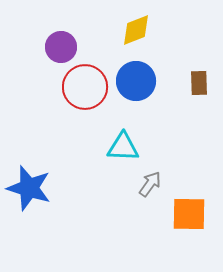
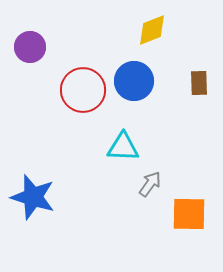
yellow diamond: moved 16 px right
purple circle: moved 31 px left
blue circle: moved 2 px left
red circle: moved 2 px left, 3 px down
blue star: moved 4 px right, 9 px down
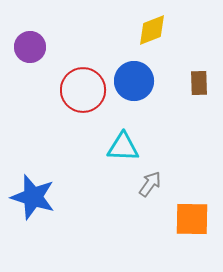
orange square: moved 3 px right, 5 px down
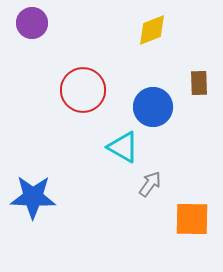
purple circle: moved 2 px right, 24 px up
blue circle: moved 19 px right, 26 px down
cyan triangle: rotated 28 degrees clockwise
blue star: rotated 15 degrees counterclockwise
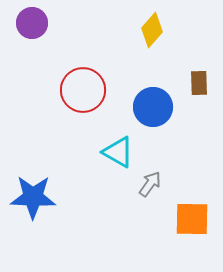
yellow diamond: rotated 28 degrees counterclockwise
cyan triangle: moved 5 px left, 5 px down
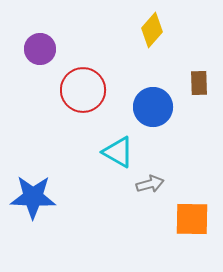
purple circle: moved 8 px right, 26 px down
gray arrow: rotated 40 degrees clockwise
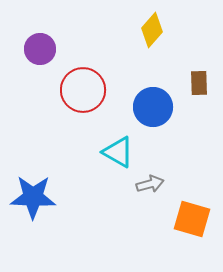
orange square: rotated 15 degrees clockwise
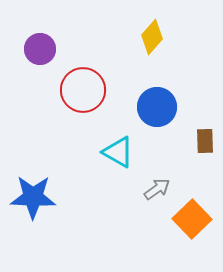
yellow diamond: moved 7 px down
brown rectangle: moved 6 px right, 58 px down
blue circle: moved 4 px right
gray arrow: moved 7 px right, 5 px down; rotated 20 degrees counterclockwise
orange square: rotated 30 degrees clockwise
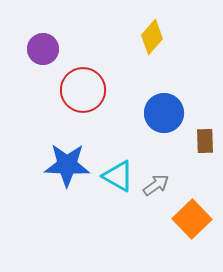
purple circle: moved 3 px right
blue circle: moved 7 px right, 6 px down
cyan triangle: moved 24 px down
gray arrow: moved 1 px left, 4 px up
blue star: moved 34 px right, 32 px up
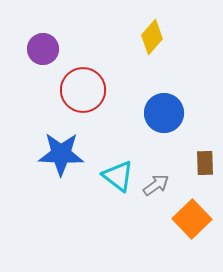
brown rectangle: moved 22 px down
blue star: moved 6 px left, 11 px up
cyan triangle: rotated 8 degrees clockwise
